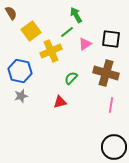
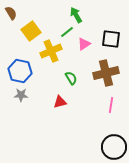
pink triangle: moved 1 px left
brown cross: rotated 30 degrees counterclockwise
green semicircle: rotated 104 degrees clockwise
gray star: moved 1 px up; rotated 16 degrees clockwise
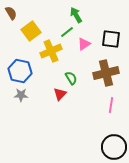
red triangle: moved 8 px up; rotated 32 degrees counterclockwise
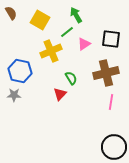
yellow square: moved 9 px right, 11 px up; rotated 24 degrees counterclockwise
gray star: moved 7 px left
pink line: moved 3 px up
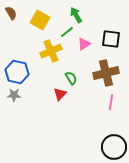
blue hexagon: moved 3 px left, 1 px down
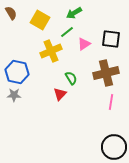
green arrow: moved 2 px left, 2 px up; rotated 91 degrees counterclockwise
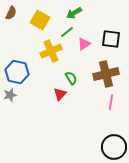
brown semicircle: rotated 56 degrees clockwise
brown cross: moved 1 px down
gray star: moved 4 px left; rotated 16 degrees counterclockwise
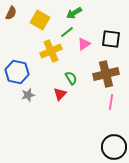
gray star: moved 18 px right
